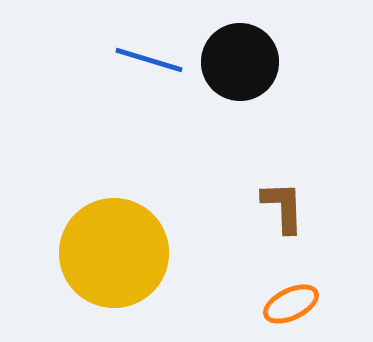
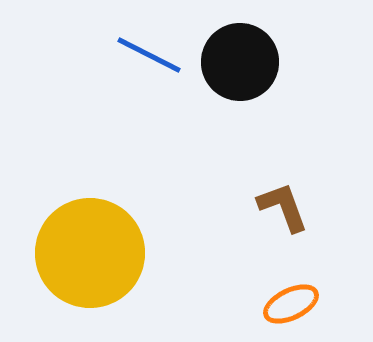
blue line: moved 5 px up; rotated 10 degrees clockwise
brown L-shape: rotated 18 degrees counterclockwise
yellow circle: moved 24 px left
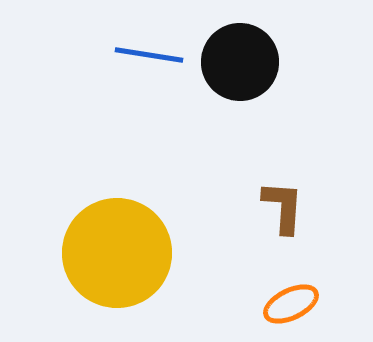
blue line: rotated 18 degrees counterclockwise
brown L-shape: rotated 24 degrees clockwise
yellow circle: moved 27 px right
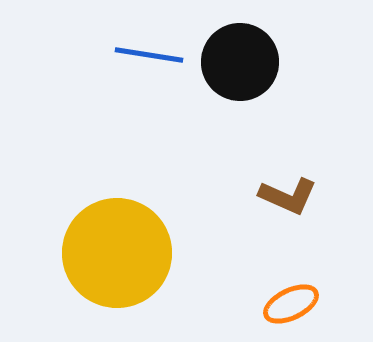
brown L-shape: moved 5 px right, 11 px up; rotated 110 degrees clockwise
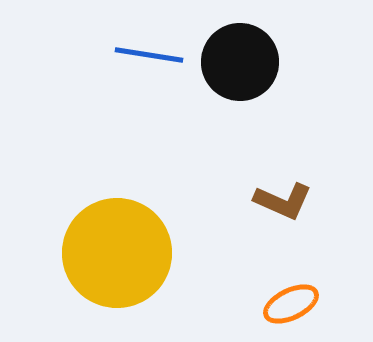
brown L-shape: moved 5 px left, 5 px down
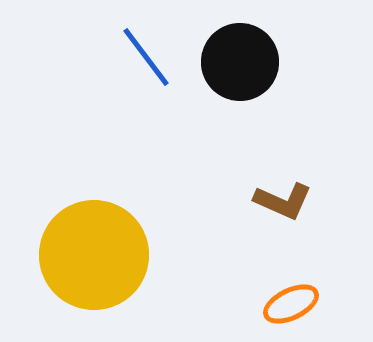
blue line: moved 3 px left, 2 px down; rotated 44 degrees clockwise
yellow circle: moved 23 px left, 2 px down
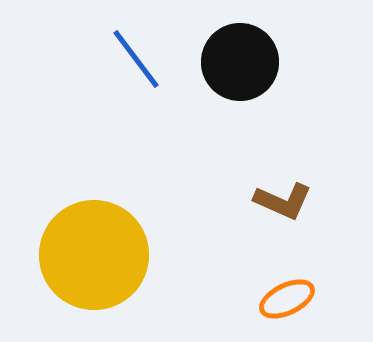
blue line: moved 10 px left, 2 px down
orange ellipse: moved 4 px left, 5 px up
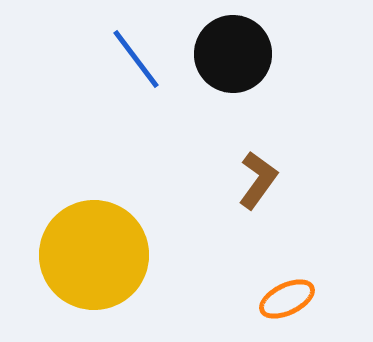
black circle: moved 7 px left, 8 px up
brown L-shape: moved 25 px left, 21 px up; rotated 78 degrees counterclockwise
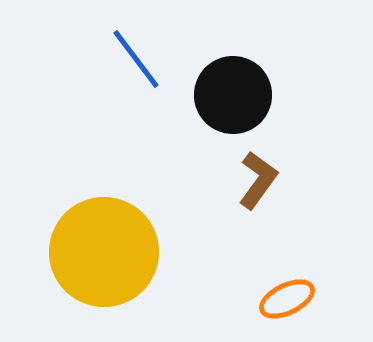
black circle: moved 41 px down
yellow circle: moved 10 px right, 3 px up
